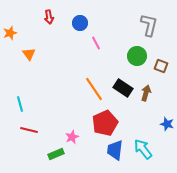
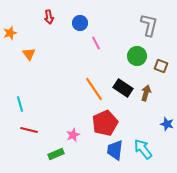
pink star: moved 1 px right, 2 px up
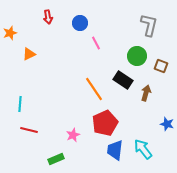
red arrow: moved 1 px left
orange triangle: rotated 40 degrees clockwise
black rectangle: moved 8 px up
cyan line: rotated 21 degrees clockwise
green rectangle: moved 5 px down
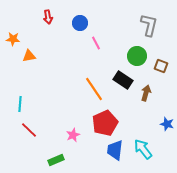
orange star: moved 3 px right, 6 px down; rotated 24 degrees clockwise
orange triangle: moved 2 px down; rotated 16 degrees clockwise
red line: rotated 30 degrees clockwise
green rectangle: moved 1 px down
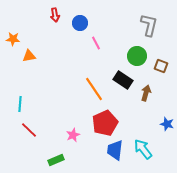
red arrow: moved 7 px right, 2 px up
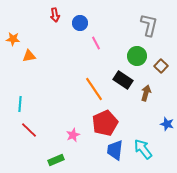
brown square: rotated 24 degrees clockwise
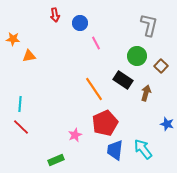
red line: moved 8 px left, 3 px up
pink star: moved 2 px right
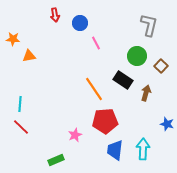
red pentagon: moved 2 px up; rotated 20 degrees clockwise
cyan arrow: rotated 40 degrees clockwise
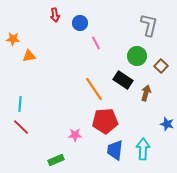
pink star: rotated 24 degrees clockwise
